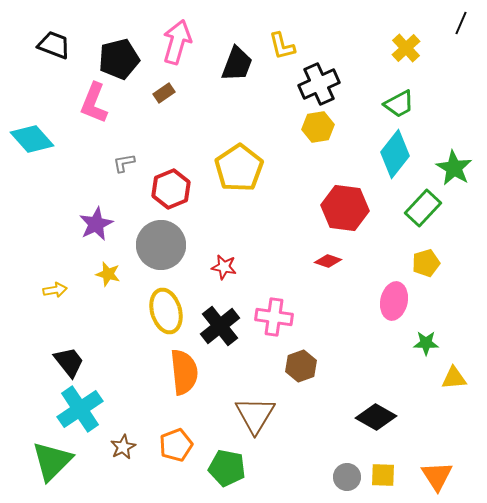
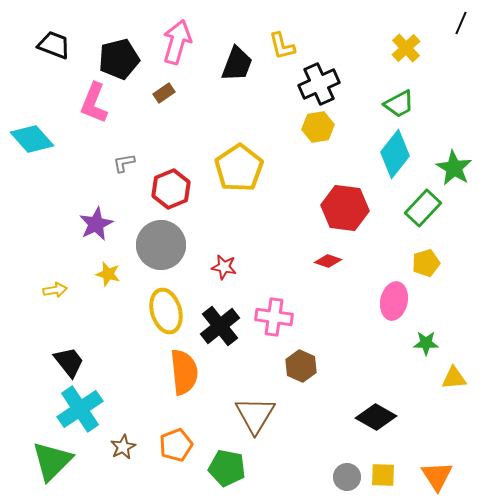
brown hexagon at (301, 366): rotated 16 degrees counterclockwise
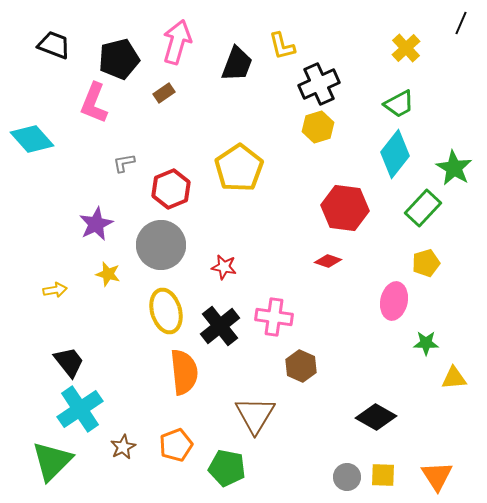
yellow hexagon at (318, 127): rotated 8 degrees counterclockwise
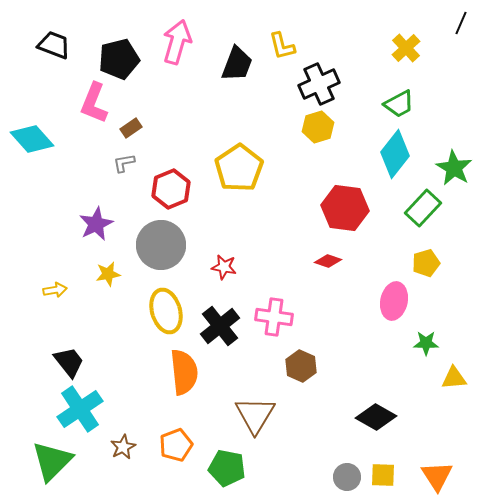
brown rectangle at (164, 93): moved 33 px left, 35 px down
yellow star at (108, 274): rotated 25 degrees counterclockwise
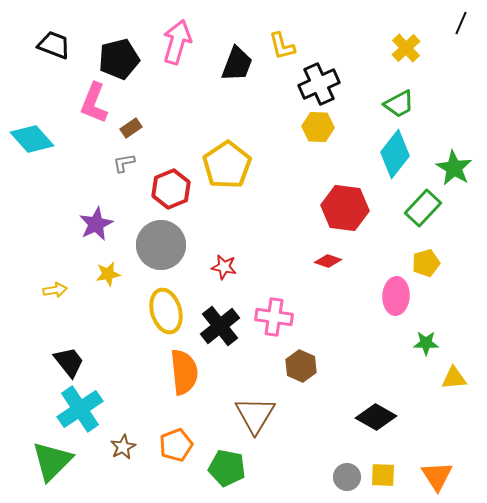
yellow hexagon at (318, 127): rotated 20 degrees clockwise
yellow pentagon at (239, 168): moved 12 px left, 3 px up
pink ellipse at (394, 301): moved 2 px right, 5 px up; rotated 9 degrees counterclockwise
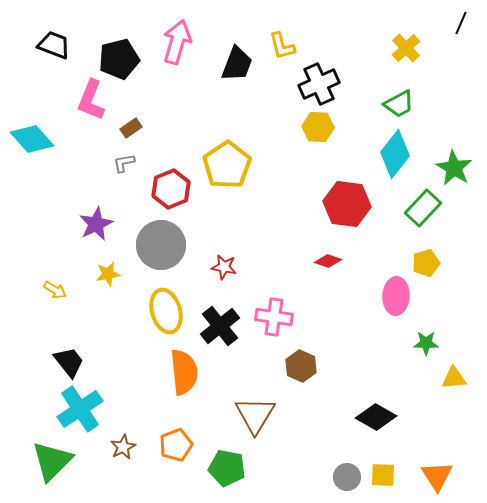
pink L-shape at (94, 103): moved 3 px left, 3 px up
red hexagon at (345, 208): moved 2 px right, 4 px up
yellow arrow at (55, 290): rotated 40 degrees clockwise
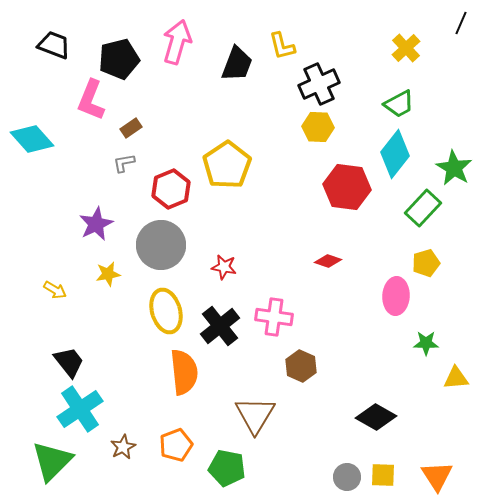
red hexagon at (347, 204): moved 17 px up
yellow triangle at (454, 378): moved 2 px right
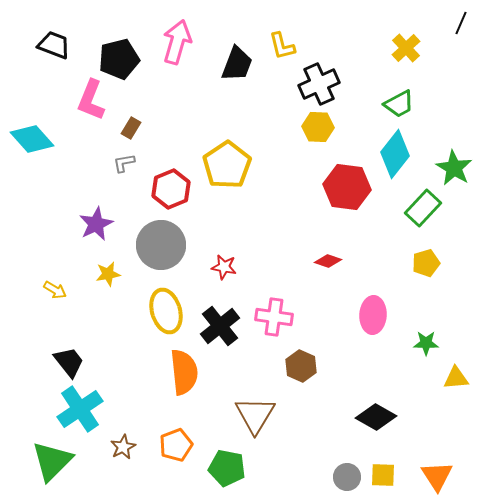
brown rectangle at (131, 128): rotated 25 degrees counterclockwise
pink ellipse at (396, 296): moved 23 px left, 19 px down
